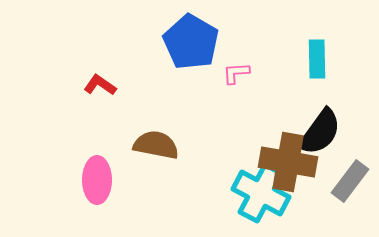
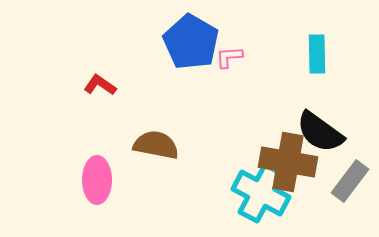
cyan rectangle: moved 5 px up
pink L-shape: moved 7 px left, 16 px up
black semicircle: rotated 90 degrees clockwise
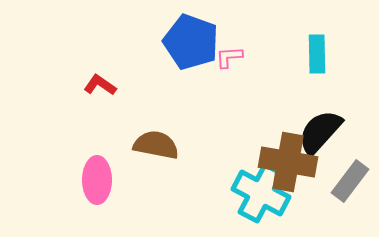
blue pentagon: rotated 10 degrees counterclockwise
black semicircle: rotated 96 degrees clockwise
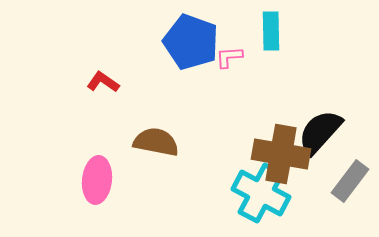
cyan rectangle: moved 46 px left, 23 px up
red L-shape: moved 3 px right, 3 px up
brown semicircle: moved 3 px up
brown cross: moved 7 px left, 8 px up
pink ellipse: rotated 6 degrees clockwise
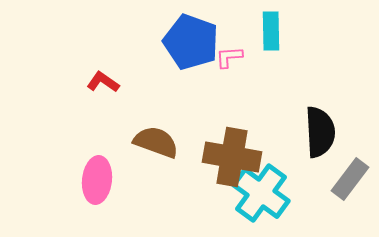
black semicircle: rotated 135 degrees clockwise
brown semicircle: rotated 9 degrees clockwise
brown cross: moved 49 px left, 3 px down
gray rectangle: moved 2 px up
cyan cross: rotated 8 degrees clockwise
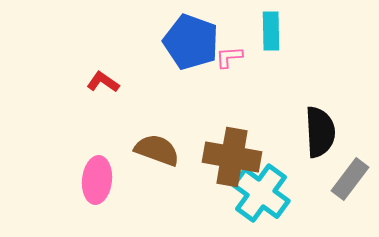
brown semicircle: moved 1 px right, 8 px down
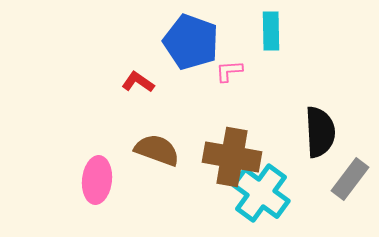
pink L-shape: moved 14 px down
red L-shape: moved 35 px right
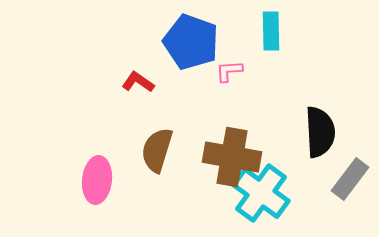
brown semicircle: rotated 93 degrees counterclockwise
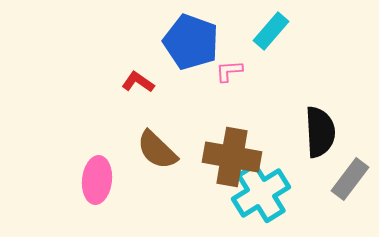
cyan rectangle: rotated 42 degrees clockwise
brown semicircle: rotated 63 degrees counterclockwise
cyan cross: rotated 22 degrees clockwise
